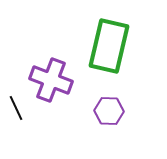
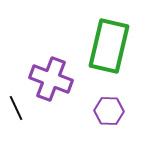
purple cross: moved 1 px up
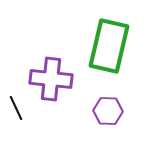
purple cross: rotated 15 degrees counterclockwise
purple hexagon: moved 1 px left
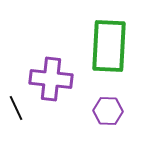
green rectangle: rotated 10 degrees counterclockwise
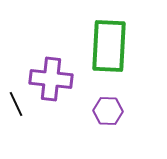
black line: moved 4 px up
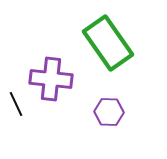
green rectangle: moved 1 px left, 3 px up; rotated 38 degrees counterclockwise
purple hexagon: moved 1 px right, 1 px down
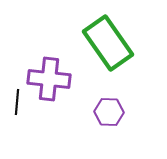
purple cross: moved 2 px left
black line: moved 1 px right, 2 px up; rotated 30 degrees clockwise
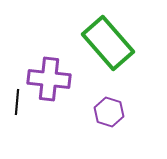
green rectangle: rotated 6 degrees counterclockwise
purple hexagon: rotated 16 degrees clockwise
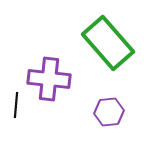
black line: moved 1 px left, 3 px down
purple hexagon: rotated 24 degrees counterclockwise
